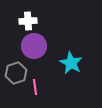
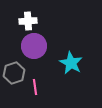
gray hexagon: moved 2 px left
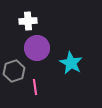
purple circle: moved 3 px right, 2 px down
gray hexagon: moved 2 px up
